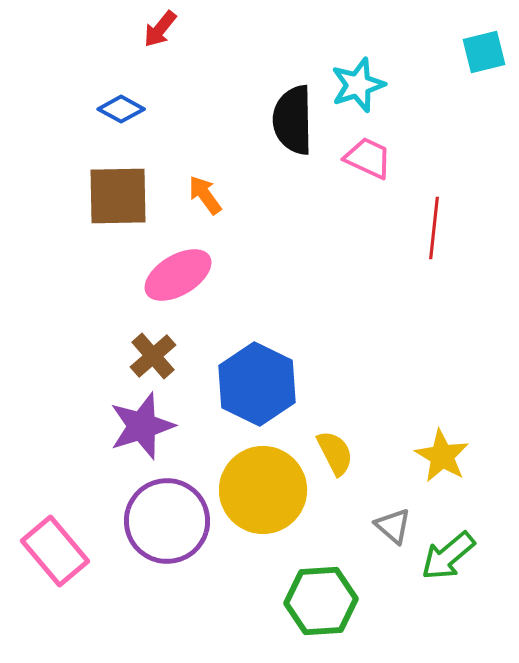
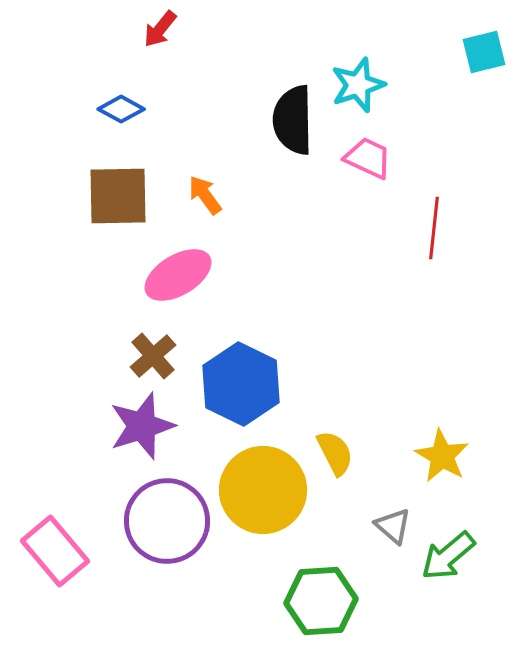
blue hexagon: moved 16 px left
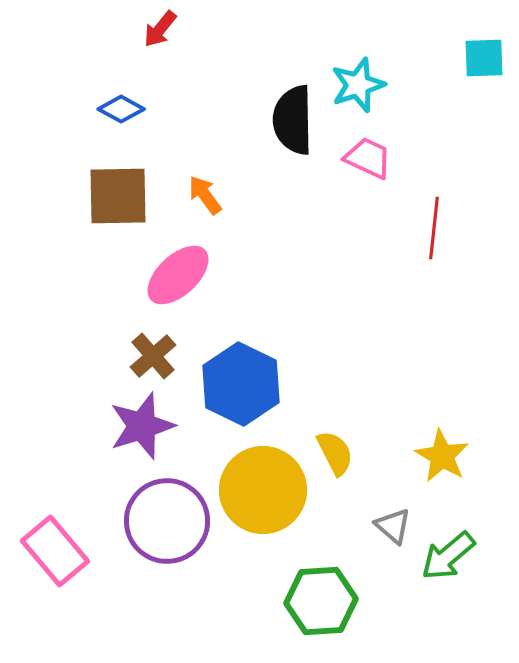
cyan square: moved 6 px down; rotated 12 degrees clockwise
pink ellipse: rotated 12 degrees counterclockwise
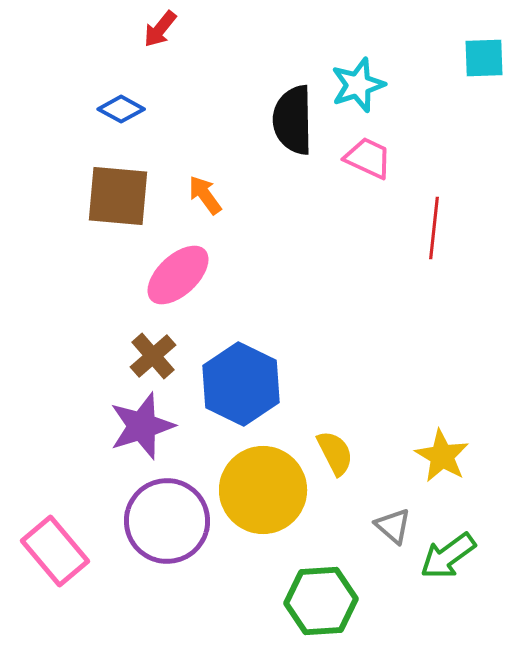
brown square: rotated 6 degrees clockwise
green arrow: rotated 4 degrees clockwise
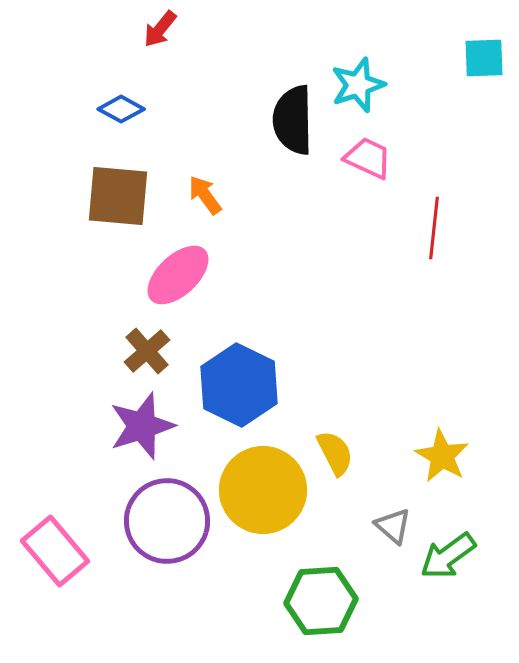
brown cross: moved 6 px left, 5 px up
blue hexagon: moved 2 px left, 1 px down
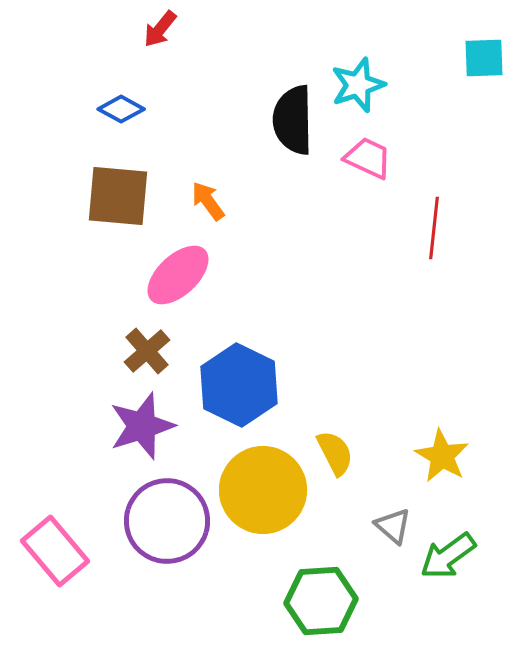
orange arrow: moved 3 px right, 6 px down
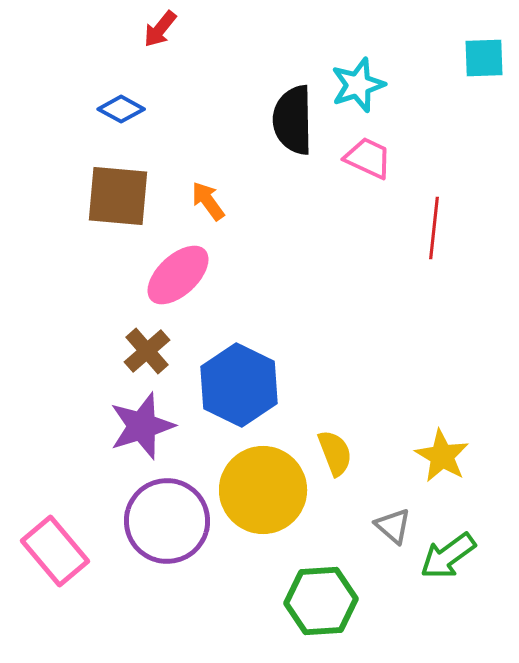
yellow semicircle: rotated 6 degrees clockwise
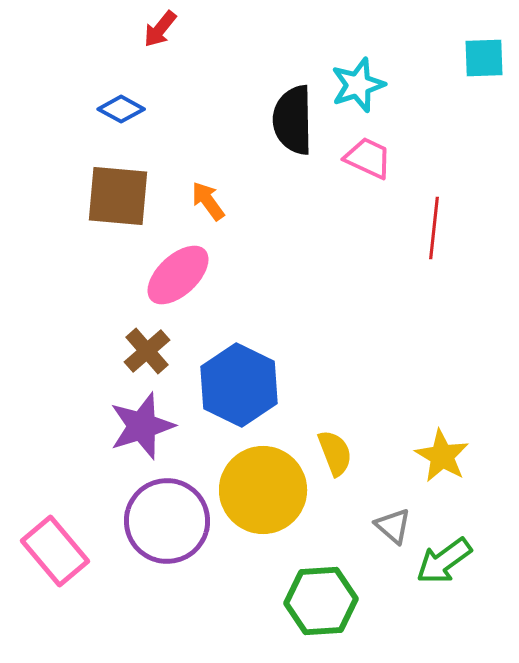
green arrow: moved 4 px left, 5 px down
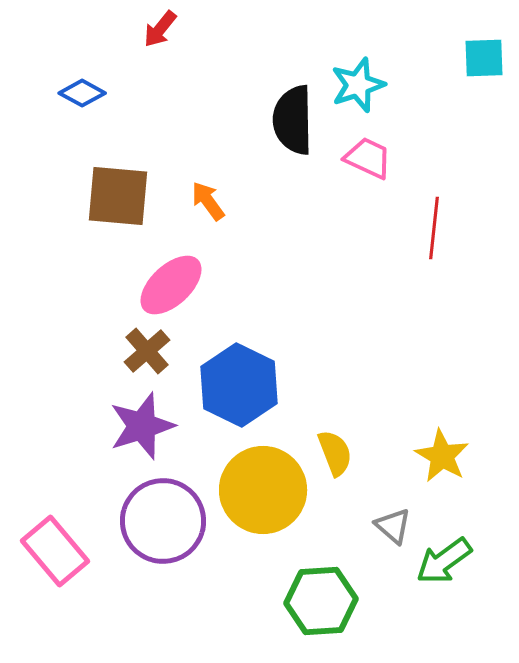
blue diamond: moved 39 px left, 16 px up
pink ellipse: moved 7 px left, 10 px down
purple circle: moved 4 px left
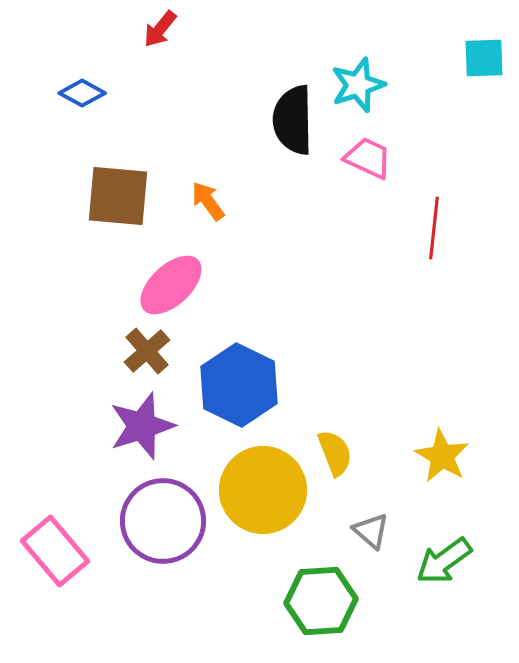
gray triangle: moved 22 px left, 5 px down
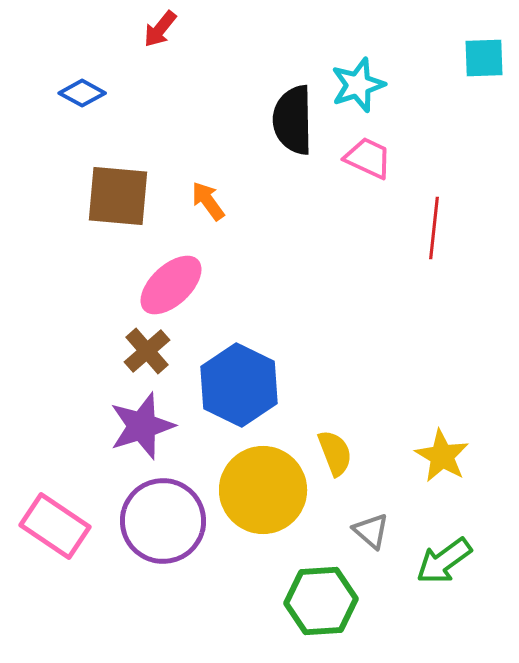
pink rectangle: moved 25 px up; rotated 16 degrees counterclockwise
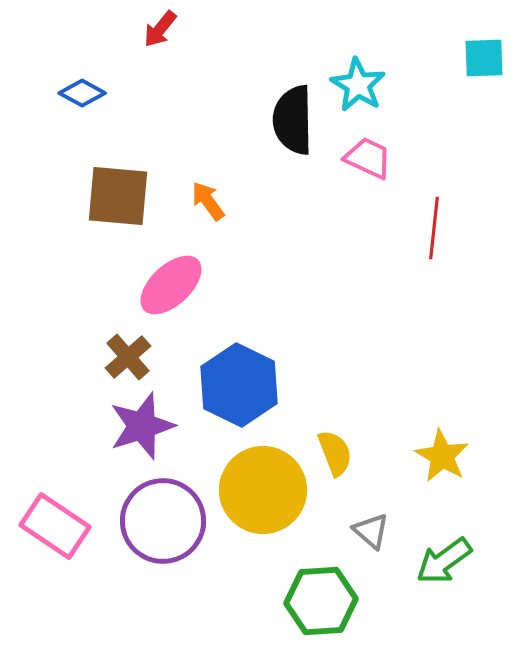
cyan star: rotated 22 degrees counterclockwise
brown cross: moved 19 px left, 6 px down
